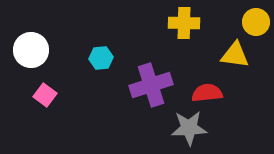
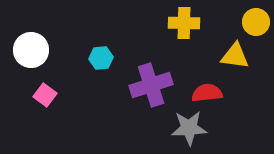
yellow triangle: moved 1 px down
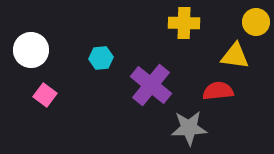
purple cross: rotated 33 degrees counterclockwise
red semicircle: moved 11 px right, 2 px up
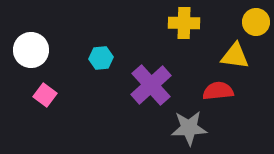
purple cross: rotated 9 degrees clockwise
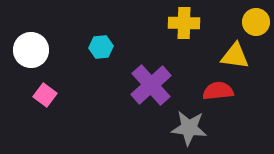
cyan hexagon: moved 11 px up
gray star: rotated 9 degrees clockwise
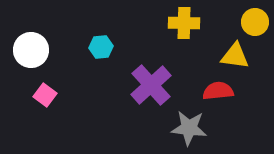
yellow circle: moved 1 px left
